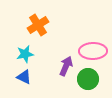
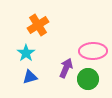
cyan star: moved 1 px right, 1 px up; rotated 24 degrees counterclockwise
purple arrow: moved 2 px down
blue triangle: moved 6 px right; rotated 42 degrees counterclockwise
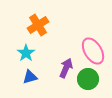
pink ellipse: rotated 60 degrees clockwise
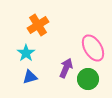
pink ellipse: moved 3 px up
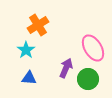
cyan star: moved 3 px up
blue triangle: moved 1 px left, 1 px down; rotated 21 degrees clockwise
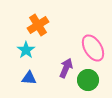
green circle: moved 1 px down
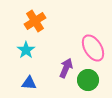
orange cross: moved 3 px left, 4 px up
blue triangle: moved 5 px down
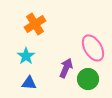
orange cross: moved 3 px down
cyan star: moved 6 px down
green circle: moved 1 px up
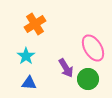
purple arrow: rotated 126 degrees clockwise
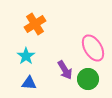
purple arrow: moved 1 px left, 2 px down
